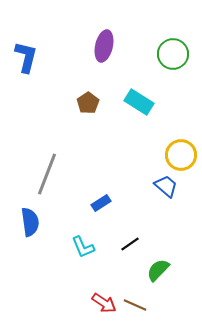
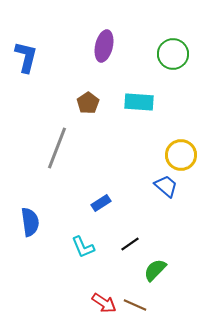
cyan rectangle: rotated 28 degrees counterclockwise
gray line: moved 10 px right, 26 px up
green semicircle: moved 3 px left
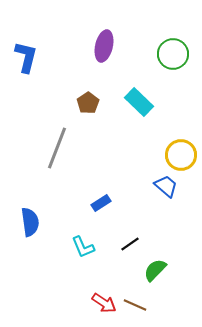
cyan rectangle: rotated 40 degrees clockwise
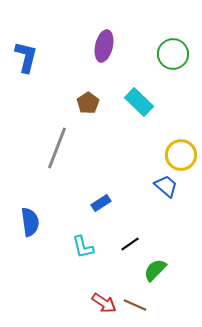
cyan L-shape: rotated 10 degrees clockwise
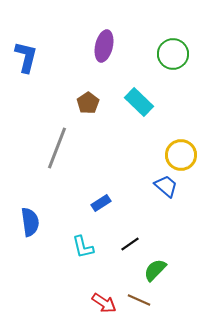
brown line: moved 4 px right, 5 px up
